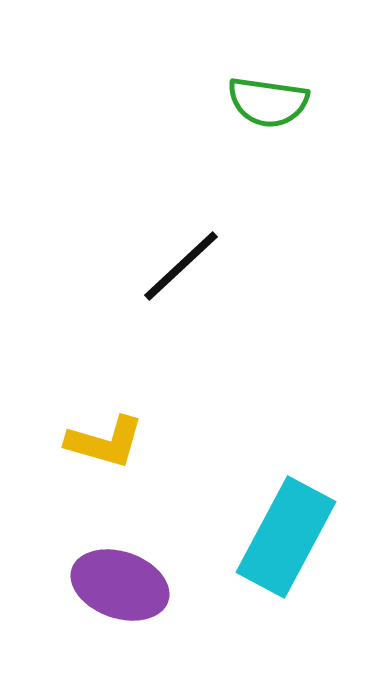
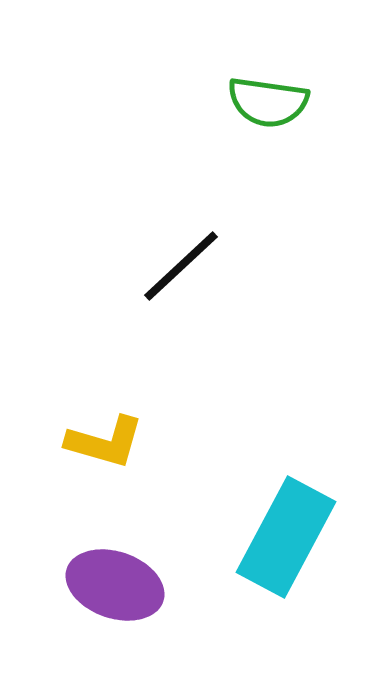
purple ellipse: moved 5 px left
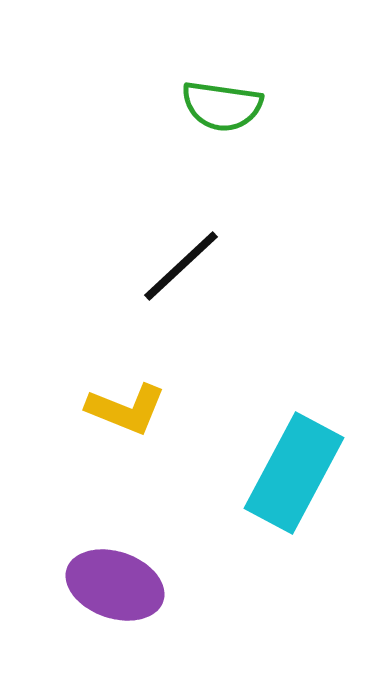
green semicircle: moved 46 px left, 4 px down
yellow L-shape: moved 21 px right, 33 px up; rotated 6 degrees clockwise
cyan rectangle: moved 8 px right, 64 px up
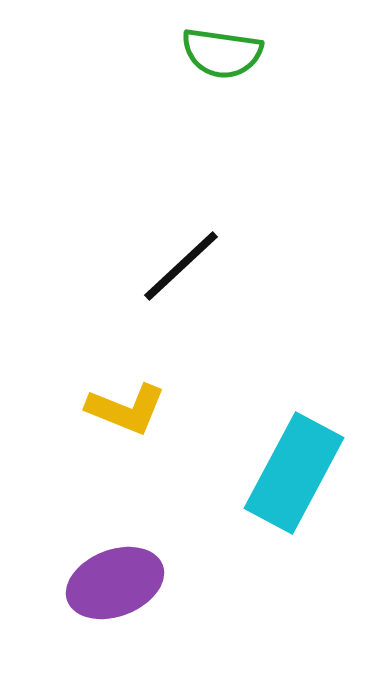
green semicircle: moved 53 px up
purple ellipse: moved 2 px up; rotated 40 degrees counterclockwise
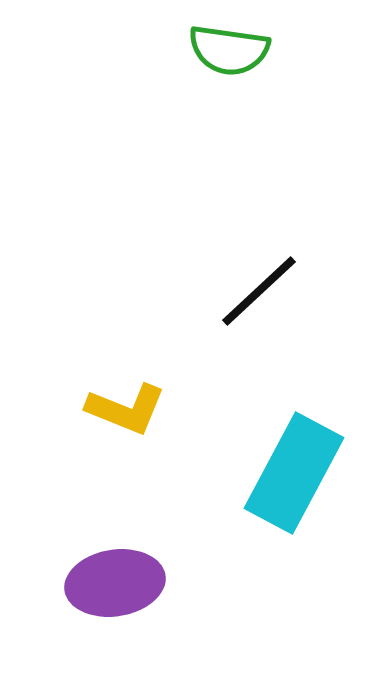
green semicircle: moved 7 px right, 3 px up
black line: moved 78 px right, 25 px down
purple ellipse: rotated 12 degrees clockwise
